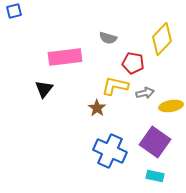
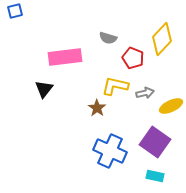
blue square: moved 1 px right
red pentagon: moved 5 px up; rotated 10 degrees clockwise
yellow ellipse: rotated 15 degrees counterclockwise
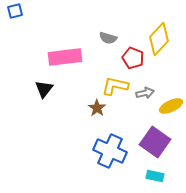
yellow diamond: moved 3 px left
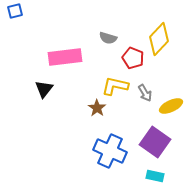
gray arrow: rotated 72 degrees clockwise
